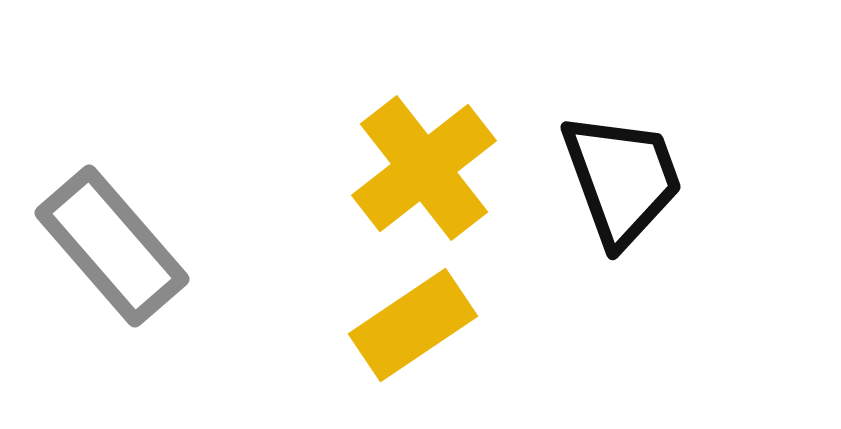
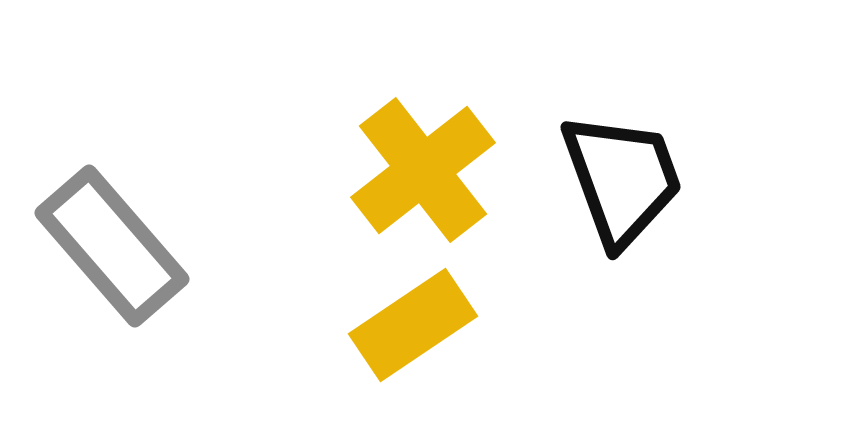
yellow cross: moved 1 px left, 2 px down
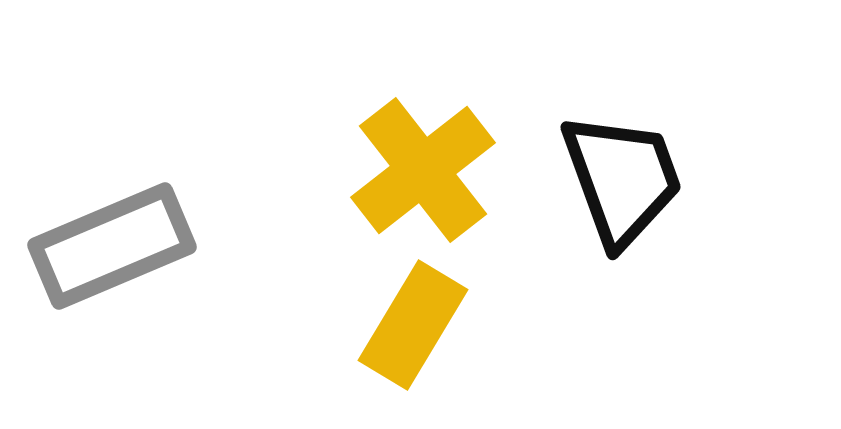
gray rectangle: rotated 72 degrees counterclockwise
yellow rectangle: rotated 25 degrees counterclockwise
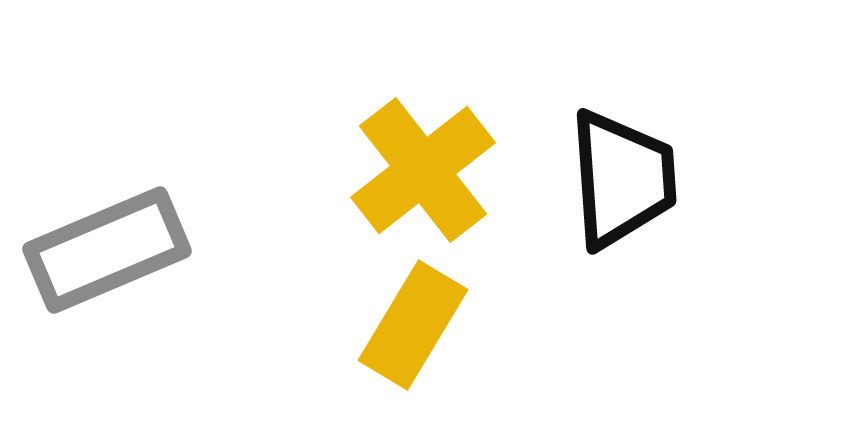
black trapezoid: rotated 16 degrees clockwise
gray rectangle: moved 5 px left, 4 px down
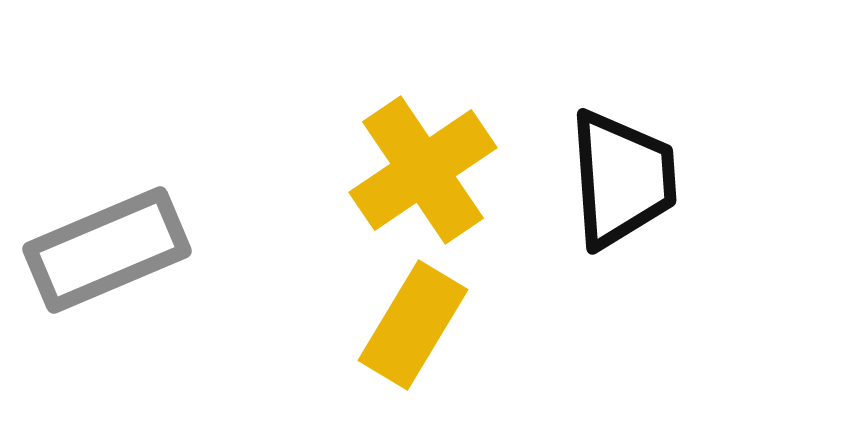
yellow cross: rotated 4 degrees clockwise
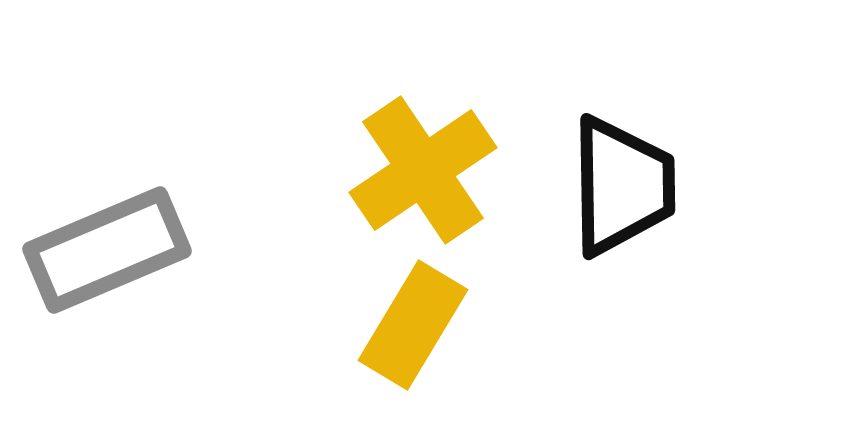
black trapezoid: moved 7 px down; rotated 3 degrees clockwise
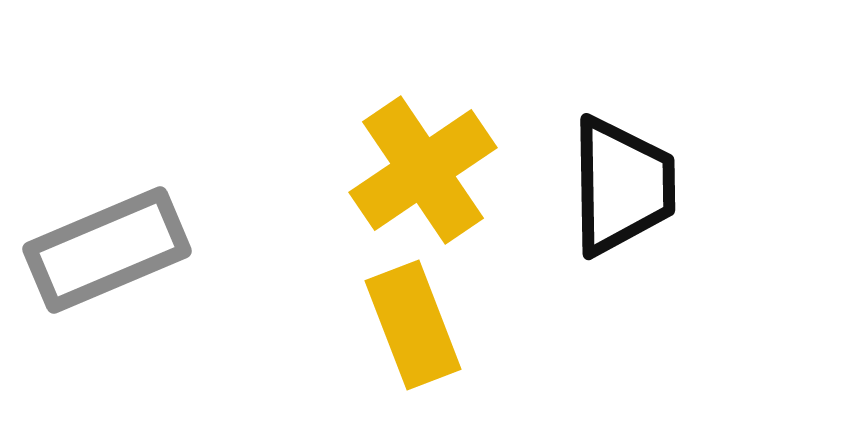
yellow rectangle: rotated 52 degrees counterclockwise
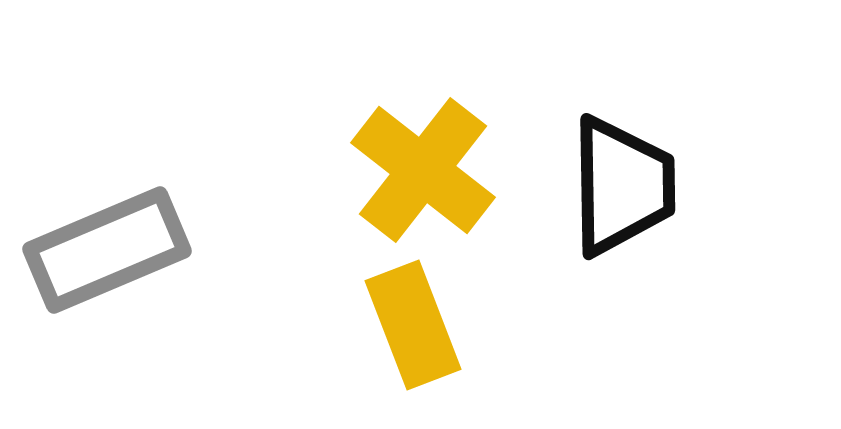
yellow cross: rotated 18 degrees counterclockwise
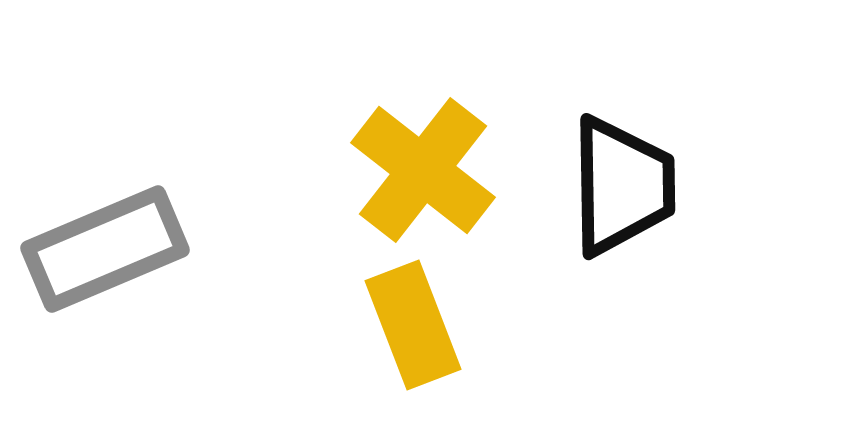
gray rectangle: moved 2 px left, 1 px up
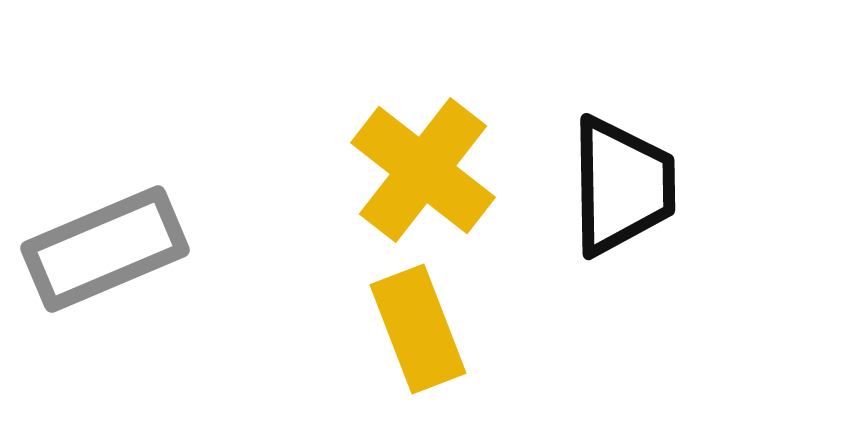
yellow rectangle: moved 5 px right, 4 px down
